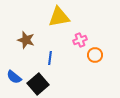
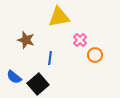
pink cross: rotated 24 degrees counterclockwise
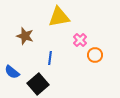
brown star: moved 1 px left, 4 px up
blue semicircle: moved 2 px left, 5 px up
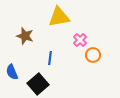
orange circle: moved 2 px left
blue semicircle: rotated 28 degrees clockwise
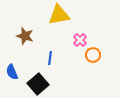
yellow triangle: moved 2 px up
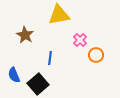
brown star: moved 1 px up; rotated 12 degrees clockwise
orange circle: moved 3 px right
blue semicircle: moved 2 px right, 3 px down
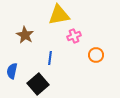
pink cross: moved 6 px left, 4 px up; rotated 24 degrees clockwise
blue semicircle: moved 2 px left, 4 px up; rotated 35 degrees clockwise
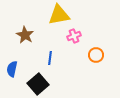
blue semicircle: moved 2 px up
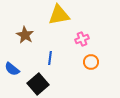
pink cross: moved 8 px right, 3 px down
orange circle: moved 5 px left, 7 px down
blue semicircle: rotated 63 degrees counterclockwise
